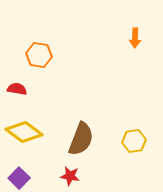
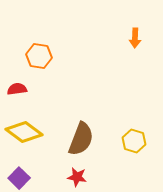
orange hexagon: moved 1 px down
red semicircle: rotated 18 degrees counterclockwise
yellow hexagon: rotated 25 degrees clockwise
red star: moved 7 px right, 1 px down
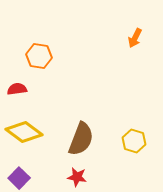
orange arrow: rotated 24 degrees clockwise
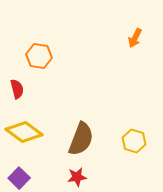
red semicircle: rotated 84 degrees clockwise
red star: rotated 18 degrees counterclockwise
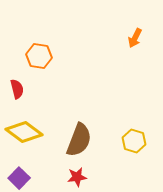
brown semicircle: moved 2 px left, 1 px down
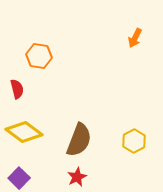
yellow hexagon: rotated 15 degrees clockwise
red star: rotated 18 degrees counterclockwise
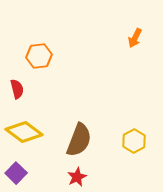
orange hexagon: rotated 15 degrees counterclockwise
purple square: moved 3 px left, 5 px up
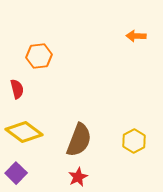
orange arrow: moved 1 px right, 2 px up; rotated 66 degrees clockwise
red star: moved 1 px right
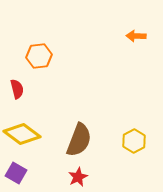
yellow diamond: moved 2 px left, 2 px down
purple square: rotated 15 degrees counterclockwise
